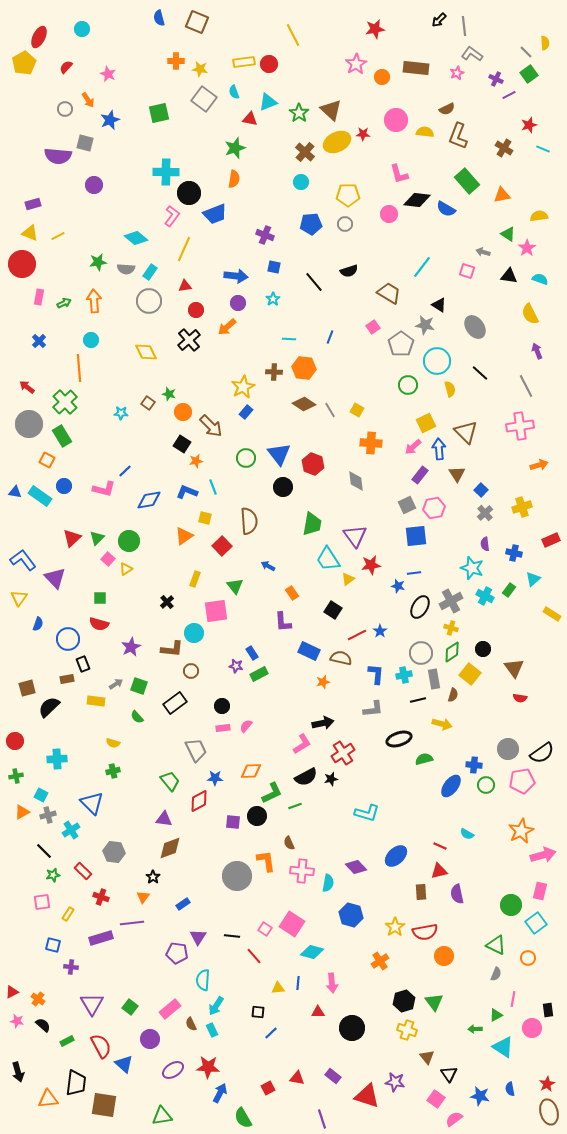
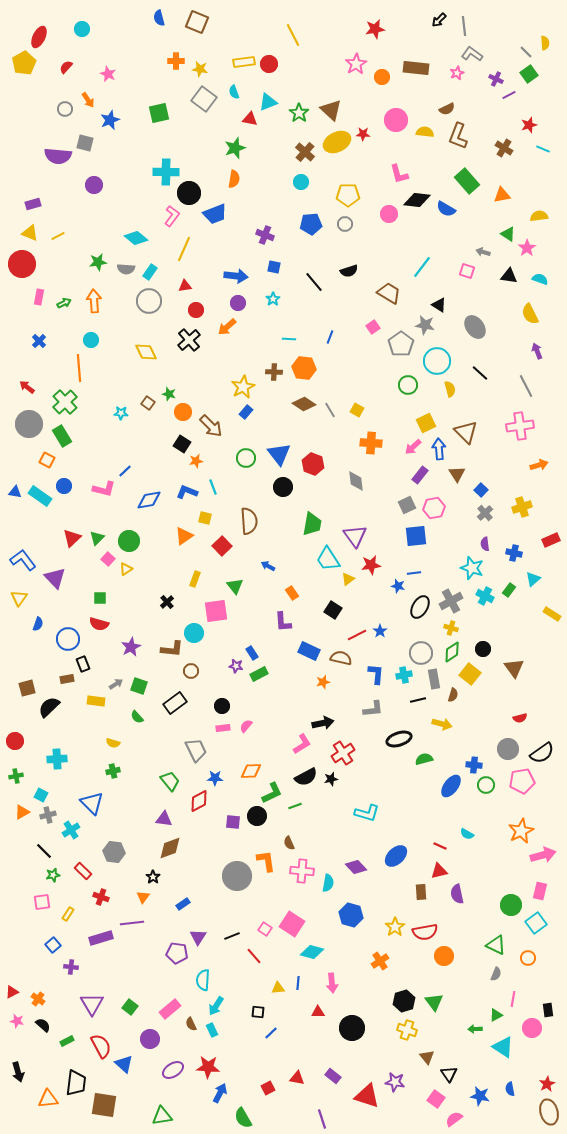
red semicircle at (520, 698): moved 20 px down; rotated 24 degrees counterclockwise
black line at (232, 936): rotated 28 degrees counterclockwise
blue square at (53, 945): rotated 35 degrees clockwise
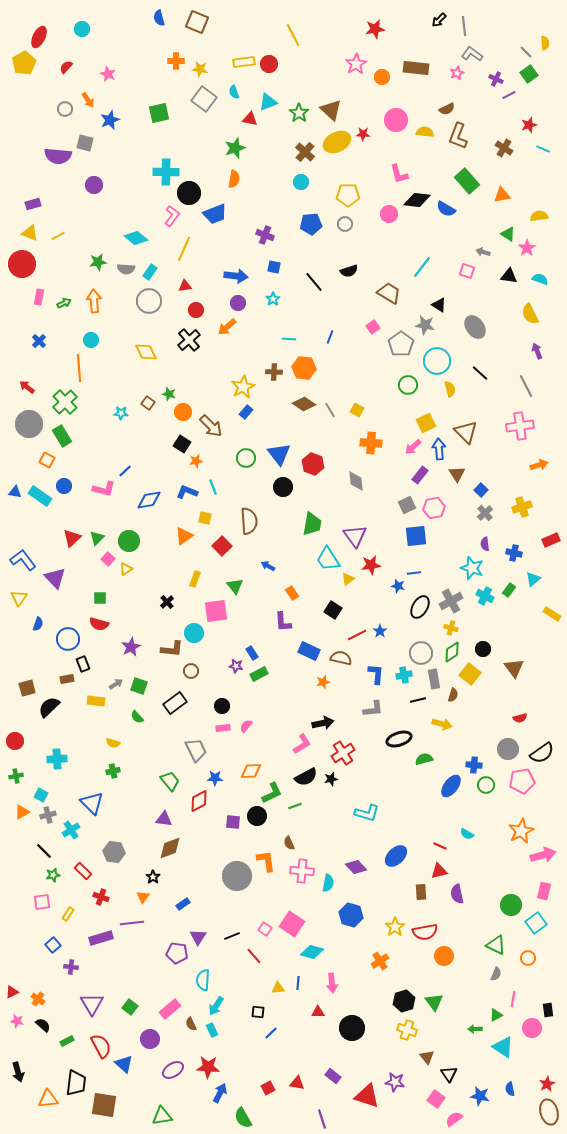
pink rectangle at (540, 891): moved 4 px right
red triangle at (297, 1078): moved 5 px down
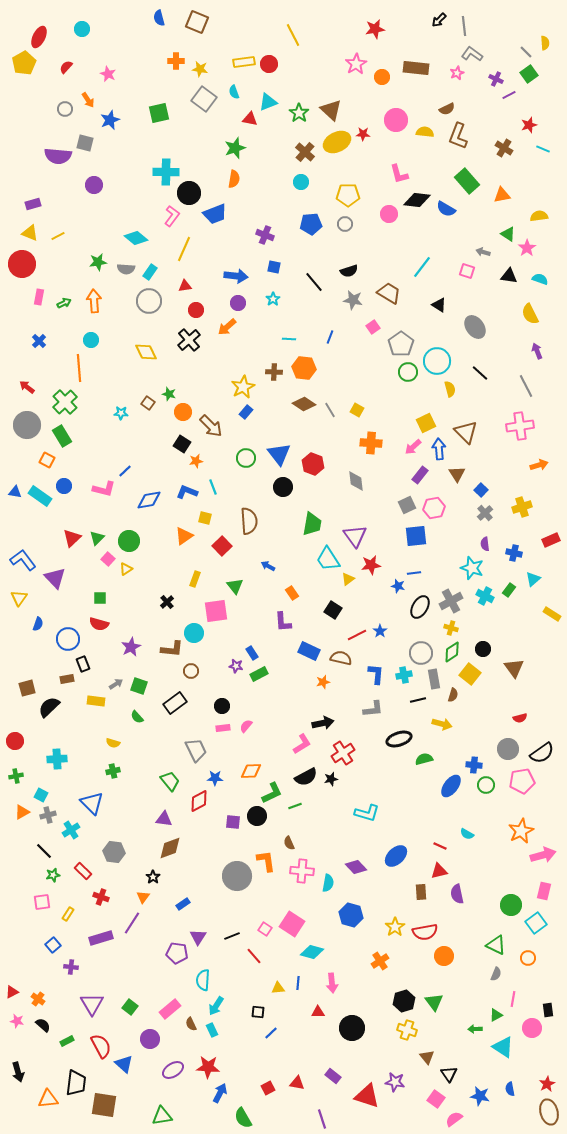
gray star at (425, 325): moved 72 px left, 25 px up
green circle at (408, 385): moved 13 px up
gray circle at (29, 424): moved 2 px left, 1 px down
purple line at (132, 923): rotated 50 degrees counterclockwise
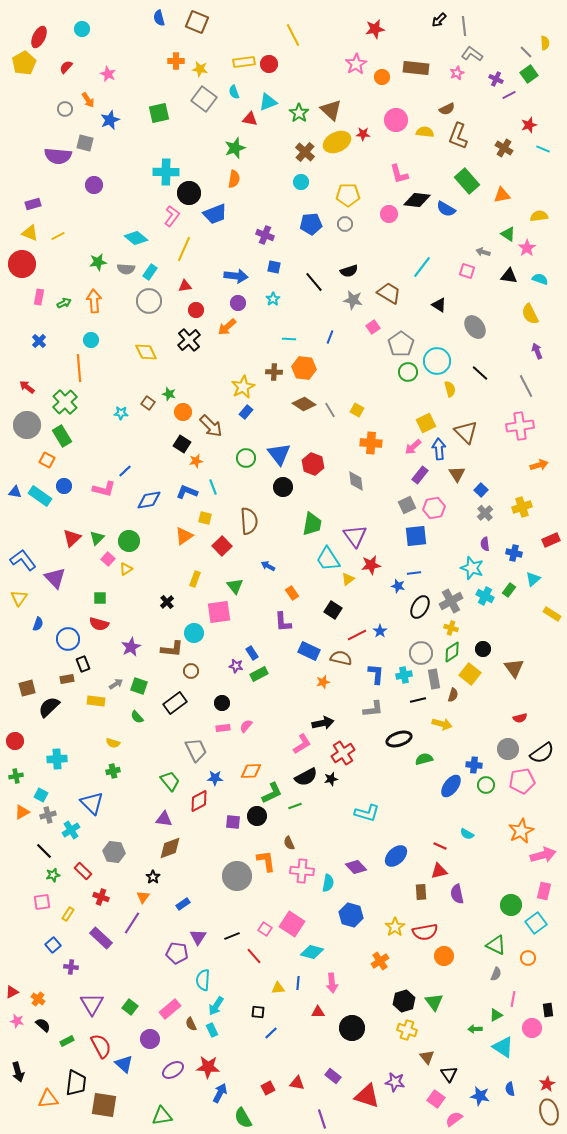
pink square at (216, 611): moved 3 px right, 1 px down
black circle at (222, 706): moved 3 px up
purple rectangle at (101, 938): rotated 60 degrees clockwise
